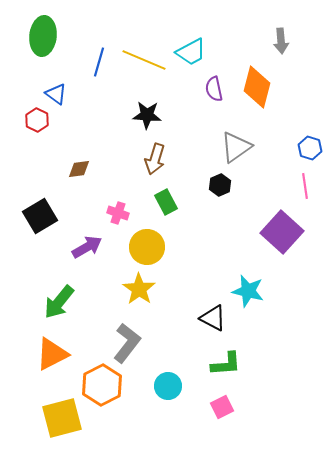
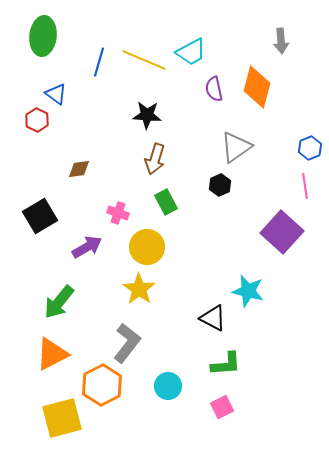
blue hexagon: rotated 20 degrees clockwise
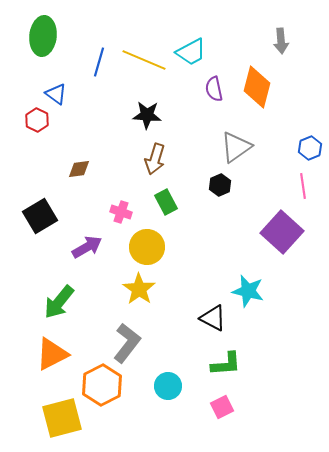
pink line: moved 2 px left
pink cross: moved 3 px right, 1 px up
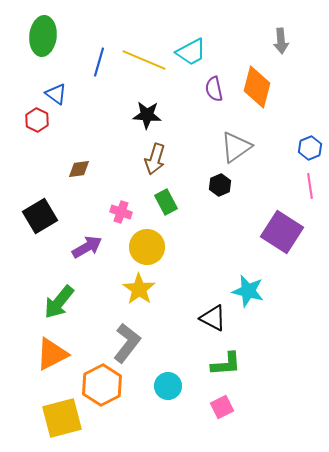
pink line: moved 7 px right
purple square: rotated 9 degrees counterclockwise
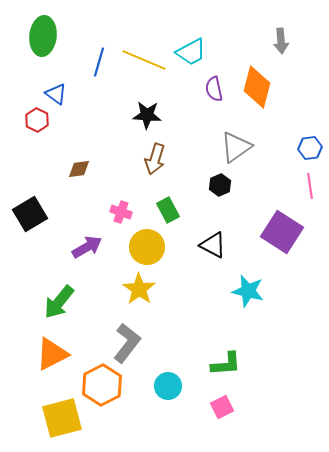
blue hexagon: rotated 15 degrees clockwise
green rectangle: moved 2 px right, 8 px down
black square: moved 10 px left, 2 px up
black triangle: moved 73 px up
